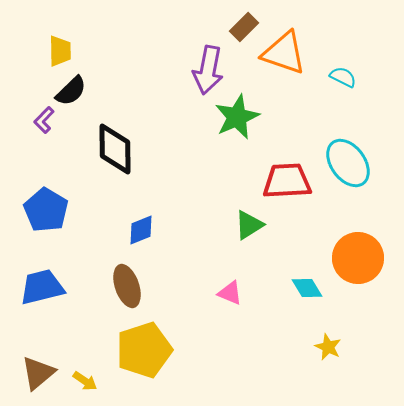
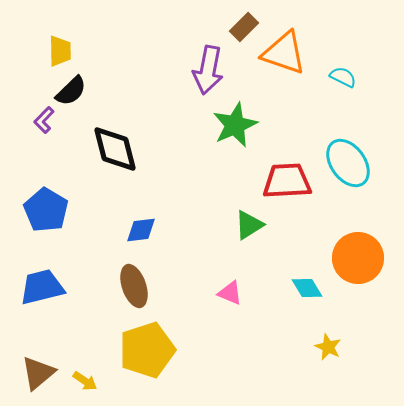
green star: moved 2 px left, 8 px down
black diamond: rotated 14 degrees counterclockwise
blue diamond: rotated 16 degrees clockwise
brown ellipse: moved 7 px right
yellow pentagon: moved 3 px right
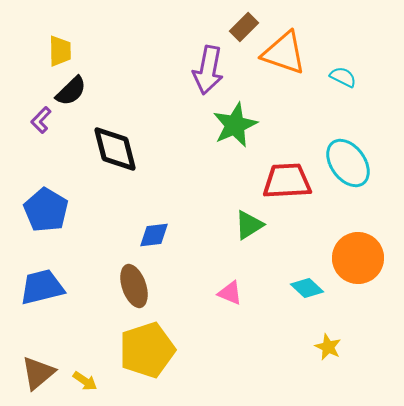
purple L-shape: moved 3 px left
blue diamond: moved 13 px right, 5 px down
cyan diamond: rotated 16 degrees counterclockwise
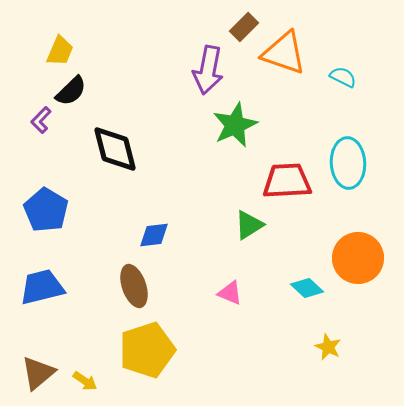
yellow trapezoid: rotated 24 degrees clockwise
cyan ellipse: rotated 33 degrees clockwise
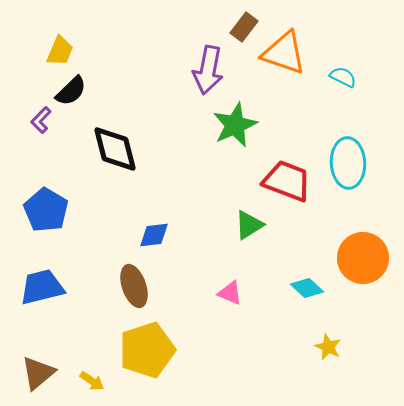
brown rectangle: rotated 8 degrees counterclockwise
red trapezoid: rotated 24 degrees clockwise
orange circle: moved 5 px right
yellow arrow: moved 7 px right
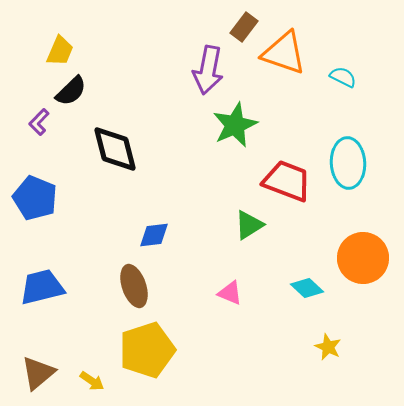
purple L-shape: moved 2 px left, 2 px down
blue pentagon: moved 11 px left, 12 px up; rotated 9 degrees counterclockwise
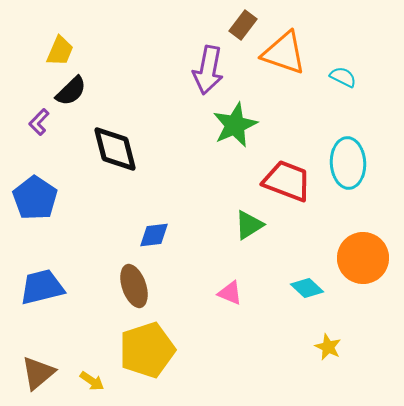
brown rectangle: moved 1 px left, 2 px up
blue pentagon: rotated 12 degrees clockwise
